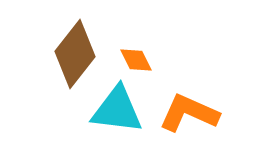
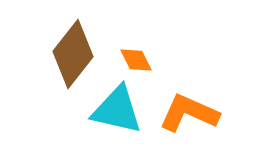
brown diamond: moved 2 px left
cyan triangle: rotated 6 degrees clockwise
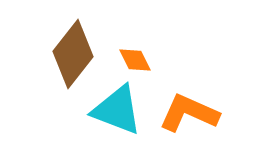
orange diamond: moved 1 px left
cyan triangle: rotated 8 degrees clockwise
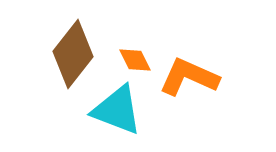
orange L-shape: moved 36 px up
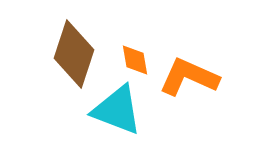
brown diamond: moved 1 px right; rotated 20 degrees counterclockwise
orange diamond: rotated 16 degrees clockwise
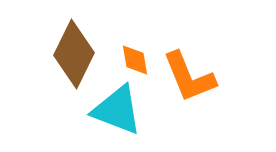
brown diamond: rotated 8 degrees clockwise
orange L-shape: rotated 136 degrees counterclockwise
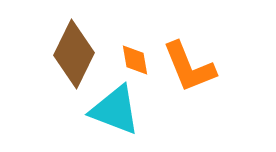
orange L-shape: moved 10 px up
cyan triangle: moved 2 px left
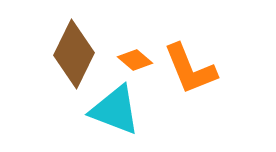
orange diamond: rotated 40 degrees counterclockwise
orange L-shape: moved 1 px right, 2 px down
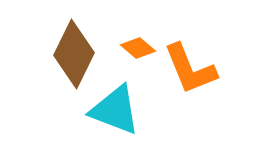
orange diamond: moved 3 px right, 12 px up
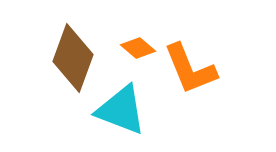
brown diamond: moved 1 px left, 4 px down; rotated 6 degrees counterclockwise
cyan triangle: moved 6 px right
